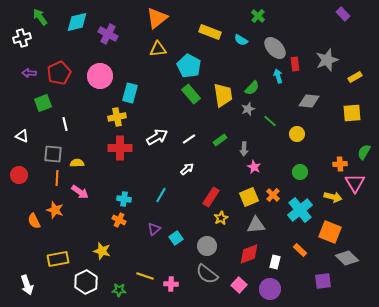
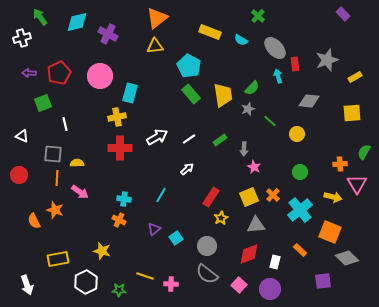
yellow triangle at (158, 49): moved 3 px left, 3 px up
pink triangle at (355, 183): moved 2 px right, 1 px down
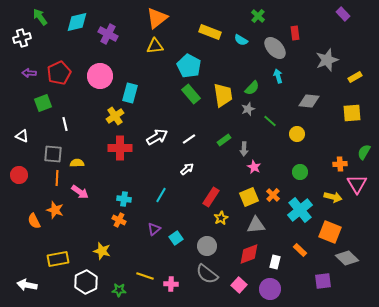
red rectangle at (295, 64): moved 31 px up
yellow cross at (117, 117): moved 2 px left, 1 px up; rotated 24 degrees counterclockwise
green rectangle at (220, 140): moved 4 px right
white arrow at (27, 285): rotated 120 degrees clockwise
